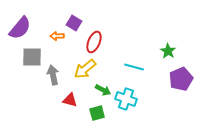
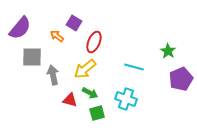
orange arrow: rotated 40 degrees clockwise
green arrow: moved 13 px left, 3 px down
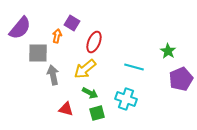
purple square: moved 2 px left
orange arrow: rotated 64 degrees clockwise
gray square: moved 6 px right, 4 px up
red triangle: moved 4 px left, 9 px down
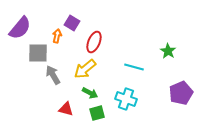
gray arrow: rotated 18 degrees counterclockwise
purple pentagon: moved 14 px down
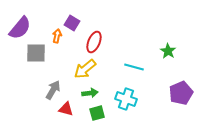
gray square: moved 2 px left
gray arrow: moved 15 px down; rotated 60 degrees clockwise
green arrow: rotated 35 degrees counterclockwise
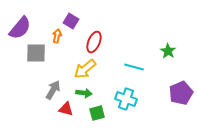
purple square: moved 1 px left, 2 px up
green arrow: moved 6 px left; rotated 14 degrees clockwise
